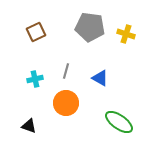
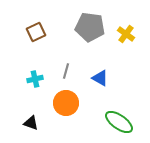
yellow cross: rotated 18 degrees clockwise
black triangle: moved 2 px right, 3 px up
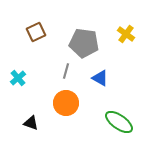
gray pentagon: moved 6 px left, 16 px down
cyan cross: moved 17 px left, 1 px up; rotated 28 degrees counterclockwise
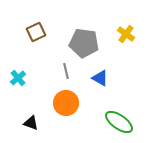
gray line: rotated 28 degrees counterclockwise
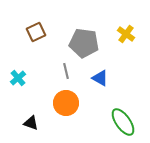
green ellipse: moved 4 px right; rotated 20 degrees clockwise
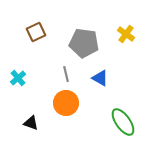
gray line: moved 3 px down
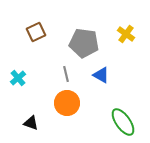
blue triangle: moved 1 px right, 3 px up
orange circle: moved 1 px right
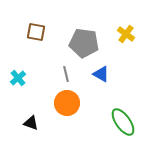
brown square: rotated 36 degrees clockwise
blue triangle: moved 1 px up
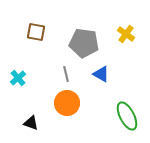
green ellipse: moved 4 px right, 6 px up; rotated 8 degrees clockwise
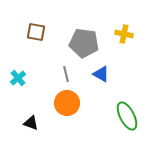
yellow cross: moved 2 px left; rotated 24 degrees counterclockwise
